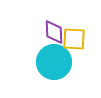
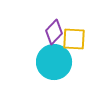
purple diamond: rotated 45 degrees clockwise
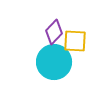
yellow square: moved 1 px right, 2 px down
